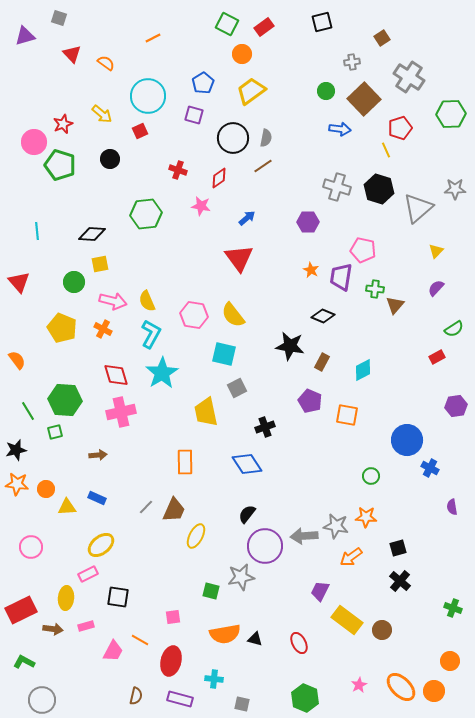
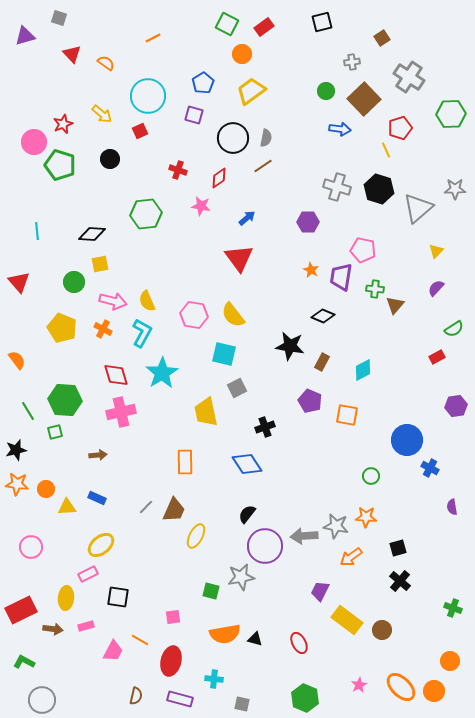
cyan L-shape at (151, 334): moved 9 px left, 1 px up
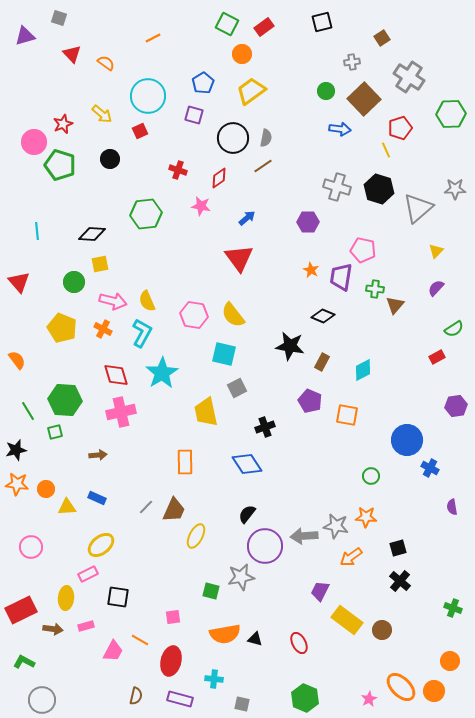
pink star at (359, 685): moved 10 px right, 14 px down
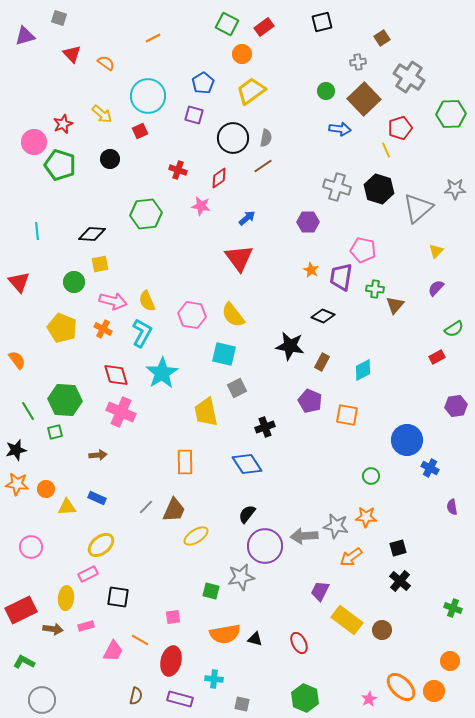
gray cross at (352, 62): moved 6 px right
pink hexagon at (194, 315): moved 2 px left
pink cross at (121, 412): rotated 36 degrees clockwise
yellow ellipse at (196, 536): rotated 30 degrees clockwise
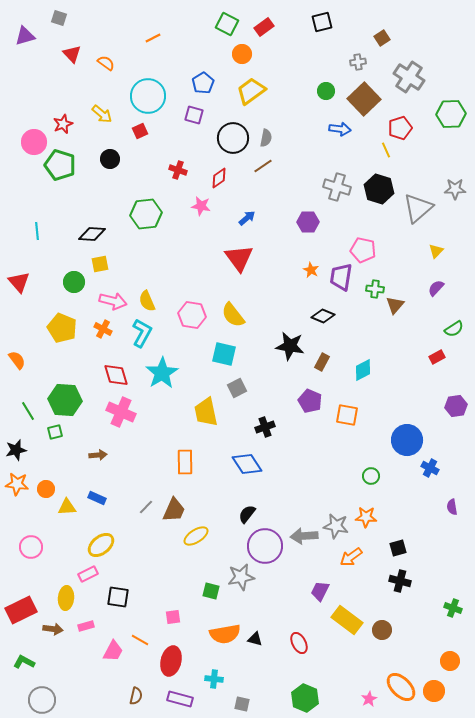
black cross at (400, 581): rotated 25 degrees counterclockwise
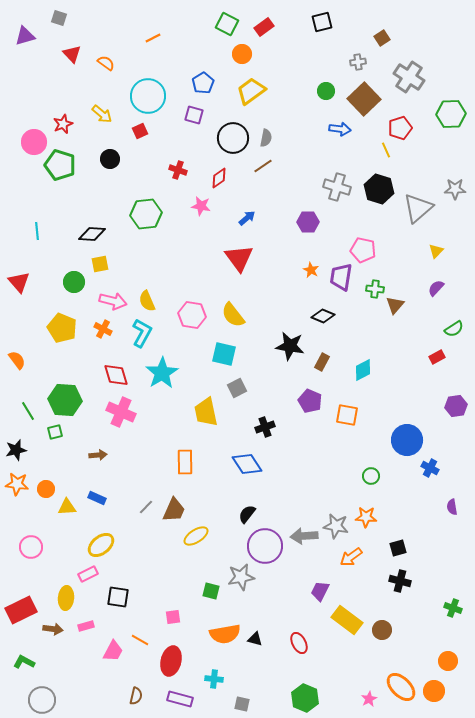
orange circle at (450, 661): moved 2 px left
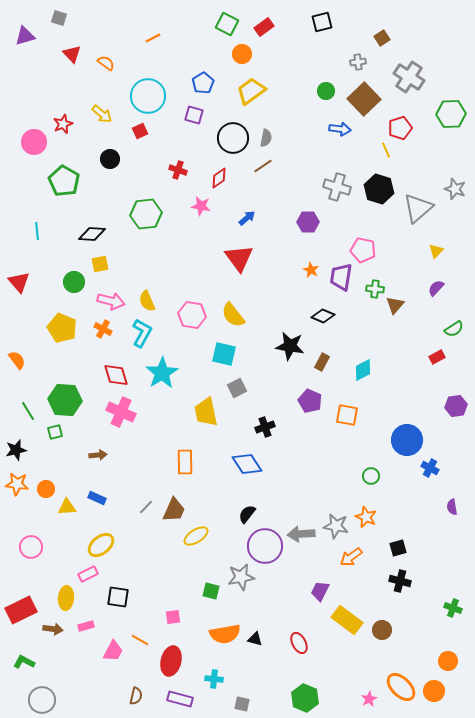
green pentagon at (60, 165): moved 4 px right, 16 px down; rotated 12 degrees clockwise
gray star at (455, 189): rotated 20 degrees clockwise
pink arrow at (113, 301): moved 2 px left
orange star at (366, 517): rotated 20 degrees clockwise
gray arrow at (304, 536): moved 3 px left, 2 px up
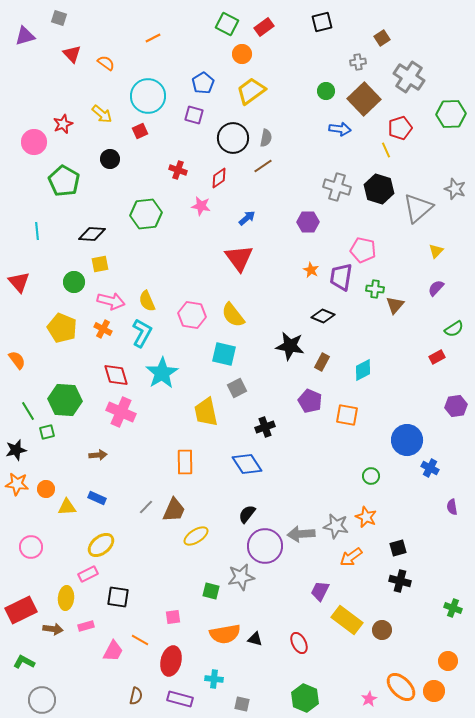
green square at (55, 432): moved 8 px left
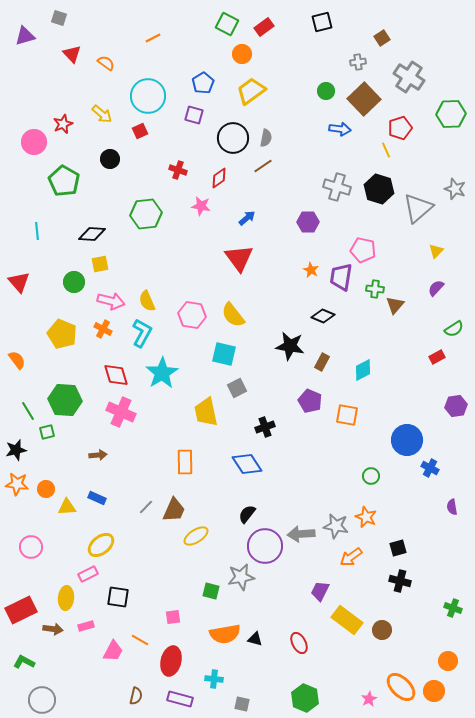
yellow pentagon at (62, 328): moved 6 px down
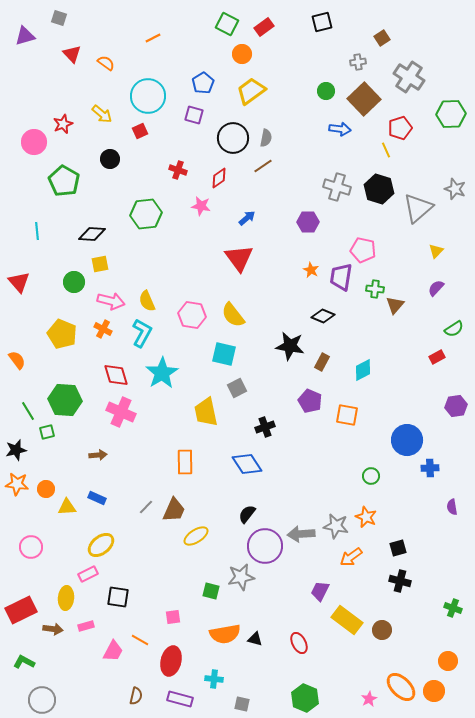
blue cross at (430, 468): rotated 30 degrees counterclockwise
